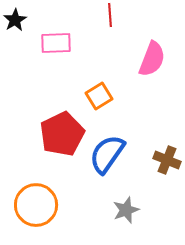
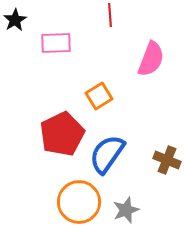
pink semicircle: moved 1 px left
orange circle: moved 43 px right, 3 px up
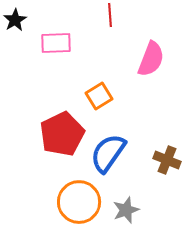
blue semicircle: moved 1 px right, 1 px up
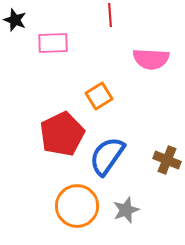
black star: rotated 20 degrees counterclockwise
pink rectangle: moved 3 px left
pink semicircle: rotated 72 degrees clockwise
blue semicircle: moved 1 px left, 3 px down
orange circle: moved 2 px left, 4 px down
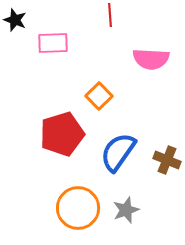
orange square: rotated 12 degrees counterclockwise
red pentagon: rotated 9 degrees clockwise
blue semicircle: moved 11 px right, 4 px up
orange circle: moved 1 px right, 2 px down
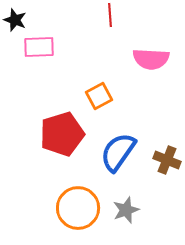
pink rectangle: moved 14 px left, 4 px down
orange square: rotated 16 degrees clockwise
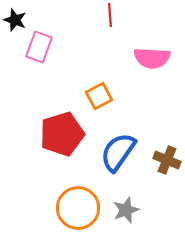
pink rectangle: rotated 68 degrees counterclockwise
pink semicircle: moved 1 px right, 1 px up
